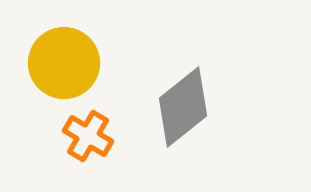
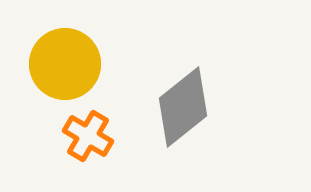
yellow circle: moved 1 px right, 1 px down
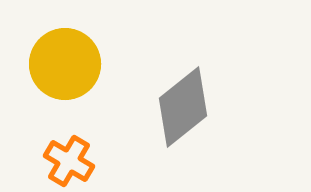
orange cross: moved 19 px left, 25 px down
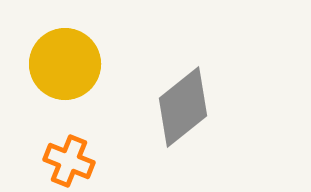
orange cross: rotated 9 degrees counterclockwise
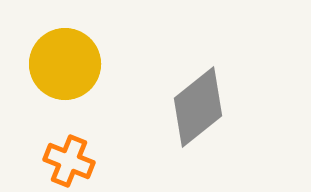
gray diamond: moved 15 px right
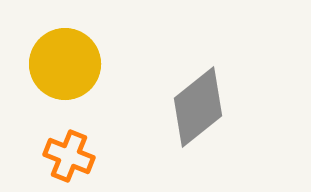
orange cross: moved 5 px up
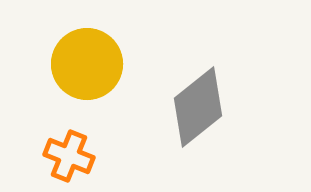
yellow circle: moved 22 px right
